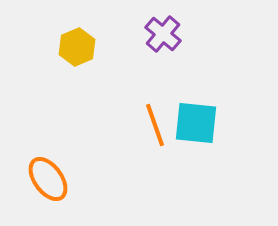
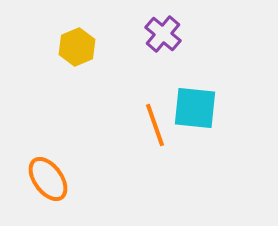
cyan square: moved 1 px left, 15 px up
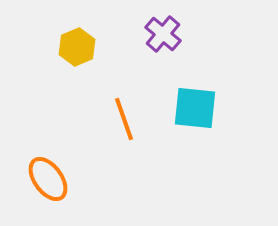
orange line: moved 31 px left, 6 px up
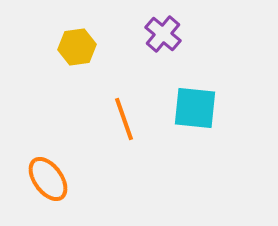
yellow hexagon: rotated 15 degrees clockwise
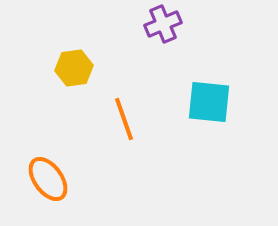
purple cross: moved 10 px up; rotated 27 degrees clockwise
yellow hexagon: moved 3 px left, 21 px down
cyan square: moved 14 px right, 6 px up
